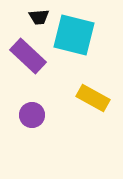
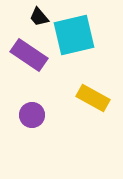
black trapezoid: rotated 55 degrees clockwise
cyan square: rotated 27 degrees counterclockwise
purple rectangle: moved 1 px right, 1 px up; rotated 9 degrees counterclockwise
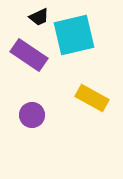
black trapezoid: rotated 75 degrees counterclockwise
yellow rectangle: moved 1 px left
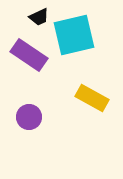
purple circle: moved 3 px left, 2 px down
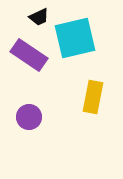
cyan square: moved 1 px right, 3 px down
yellow rectangle: moved 1 px right, 1 px up; rotated 72 degrees clockwise
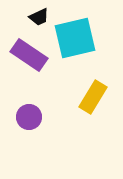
yellow rectangle: rotated 20 degrees clockwise
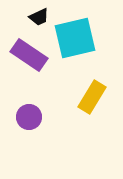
yellow rectangle: moved 1 px left
